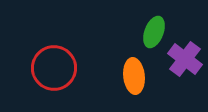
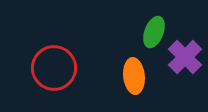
purple cross: moved 2 px up; rotated 8 degrees clockwise
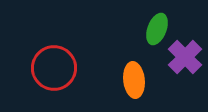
green ellipse: moved 3 px right, 3 px up
orange ellipse: moved 4 px down
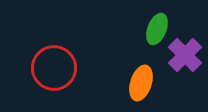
purple cross: moved 2 px up
orange ellipse: moved 7 px right, 3 px down; rotated 24 degrees clockwise
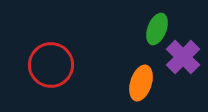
purple cross: moved 2 px left, 2 px down
red circle: moved 3 px left, 3 px up
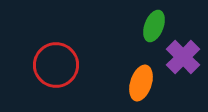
green ellipse: moved 3 px left, 3 px up
red circle: moved 5 px right
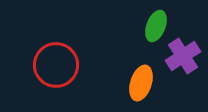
green ellipse: moved 2 px right
purple cross: moved 1 px up; rotated 12 degrees clockwise
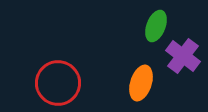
purple cross: rotated 20 degrees counterclockwise
red circle: moved 2 px right, 18 px down
